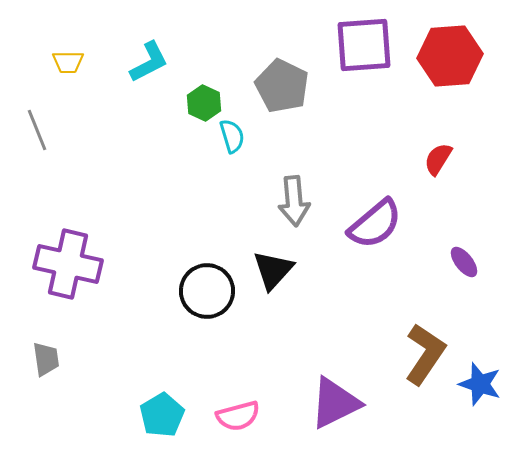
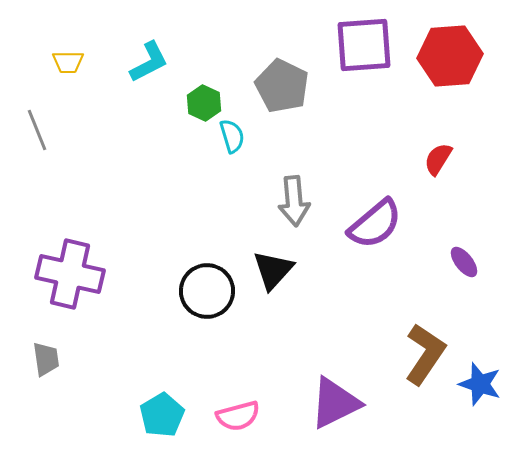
purple cross: moved 2 px right, 10 px down
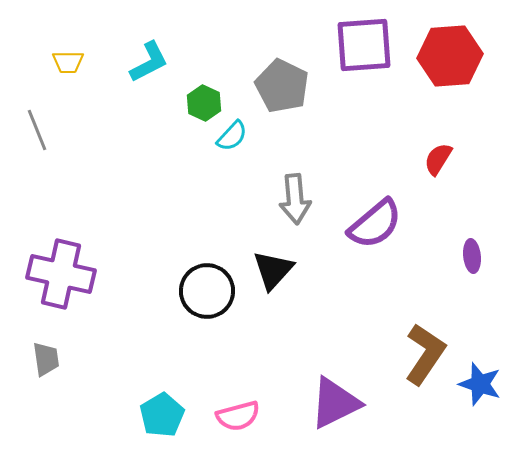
cyan semicircle: rotated 60 degrees clockwise
gray arrow: moved 1 px right, 2 px up
purple ellipse: moved 8 px right, 6 px up; rotated 32 degrees clockwise
purple cross: moved 9 px left
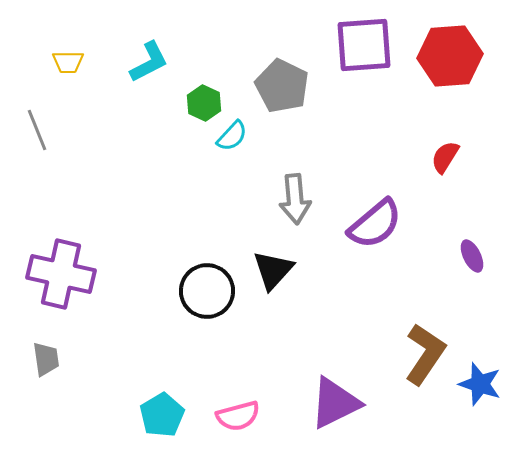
red semicircle: moved 7 px right, 2 px up
purple ellipse: rotated 20 degrees counterclockwise
